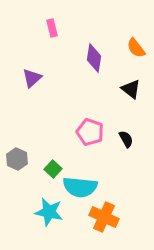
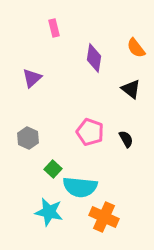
pink rectangle: moved 2 px right
gray hexagon: moved 11 px right, 21 px up
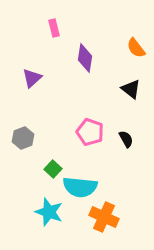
purple diamond: moved 9 px left
gray hexagon: moved 5 px left; rotated 15 degrees clockwise
cyan star: rotated 8 degrees clockwise
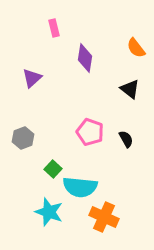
black triangle: moved 1 px left
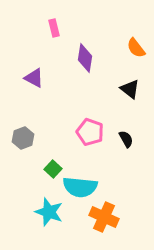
purple triangle: moved 2 px right; rotated 50 degrees counterclockwise
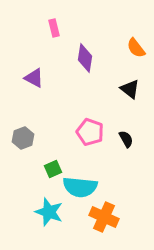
green square: rotated 24 degrees clockwise
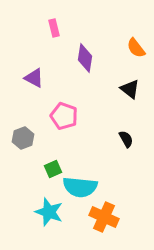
pink pentagon: moved 26 px left, 16 px up
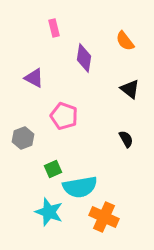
orange semicircle: moved 11 px left, 7 px up
purple diamond: moved 1 px left
cyan semicircle: rotated 16 degrees counterclockwise
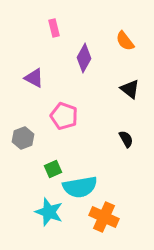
purple diamond: rotated 20 degrees clockwise
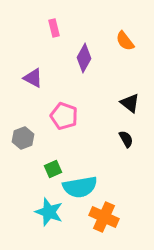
purple triangle: moved 1 px left
black triangle: moved 14 px down
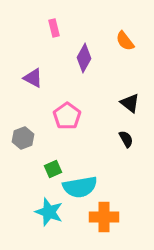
pink pentagon: moved 3 px right; rotated 16 degrees clockwise
orange cross: rotated 24 degrees counterclockwise
